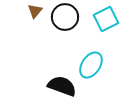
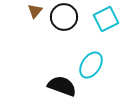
black circle: moved 1 px left
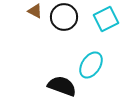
brown triangle: rotated 42 degrees counterclockwise
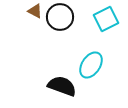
black circle: moved 4 px left
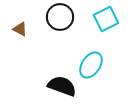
brown triangle: moved 15 px left, 18 px down
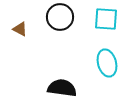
cyan square: rotated 30 degrees clockwise
cyan ellipse: moved 16 px right, 2 px up; rotated 48 degrees counterclockwise
black semicircle: moved 2 px down; rotated 12 degrees counterclockwise
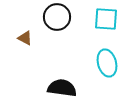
black circle: moved 3 px left
brown triangle: moved 5 px right, 9 px down
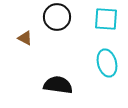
black semicircle: moved 4 px left, 3 px up
